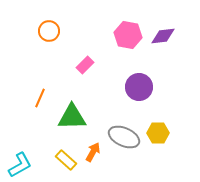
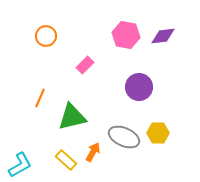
orange circle: moved 3 px left, 5 px down
pink hexagon: moved 2 px left
green triangle: rotated 12 degrees counterclockwise
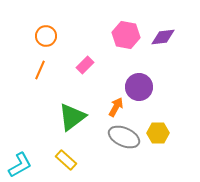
purple diamond: moved 1 px down
orange line: moved 28 px up
green triangle: rotated 24 degrees counterclockwise
orange arrow: moved 23 px right, 45 px up
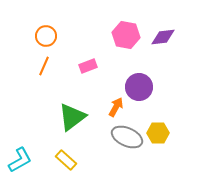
pink rectangle: moved 3 px right, 1 px down; rotated 24 degrees clockwise
orange line: moved 4 px right, 4 px up
gray ellipse: moved 3 px right
cyan L-shape: moved 5 px up
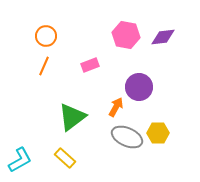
pink rectangle: moved 2 px right, 1 px up
yellow rectangle: moved 1 px left, 2 px up
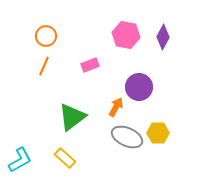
purple diamond: rotated 55 degrees counterclockwise
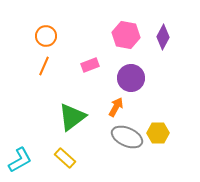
purple circle: moved 8 px left, 9 px up
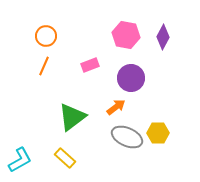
orange arrow: rotated 24 degrees clockwise
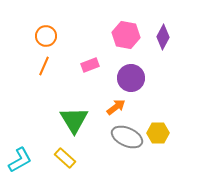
green triangle: moved 2 px right, 3 px down; rotated 24 degrees counterclockwise
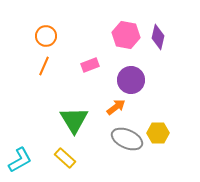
purple diamond: moved 5 px left; rotated 15 degrees counterclockwise
purple circle: moved 2 px down
gray ellipse: moved 2 px down
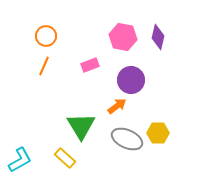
pink hexagon: moved 3 px left, 2 px down
orange arrow: moved 1 px right, 1 px up
green triangle: moved 7 px right, 6 px down
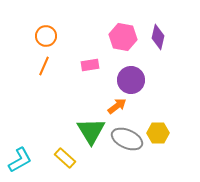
pink rectangle: rotated 12 degrees clockwise
green triangle: moved 10 px right, 5 px down
